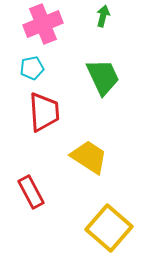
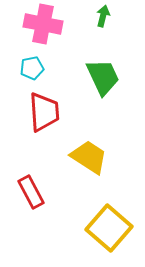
pink cross: rotated 33 degrees clockwise
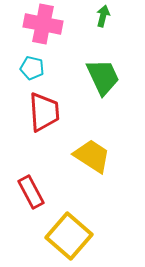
cyan pentagon: rotated 25 degrees clockwise
yellow trapezoid: moved 3 px right, 1 px up
yellow square: moved 40 px left, 8 px down
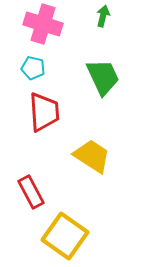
pink cross: rotated 6 degrees clockwise
cyan pentagon: moved 1 px right
yellow square: moved 4 px left; rotated 6 degrees counterclockwise
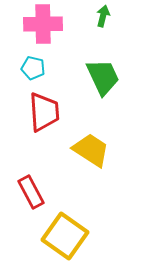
pink cross: rotated 18 degrees counterclockwise
yellow trapezoid: moved 1 px left, 6 px up
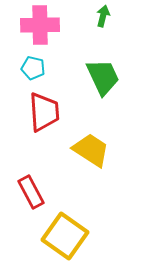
pink cross: moved 3 px left, 1 px down
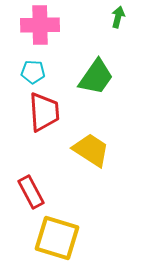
green arrow: moved 15 px right, 1 px down
cyan pentagon: moved 4 px down; rotated 10 degrees counterclockwise
green trapezoid: moved 7 px left; rotated 60 degrees clockwise
yellow square: moved 8 px left, 2 px down; rotated 18 degrees counterclockwise
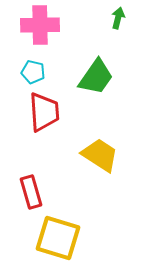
green arrow: moved 1 px down
cyan pentagon: rotated 10 degrees clockwise
yellow trapezoid: moved 9 px right, 5 px down
red rectangle: rotated 12 degrees clockwise
yellow square: moved 1 px right
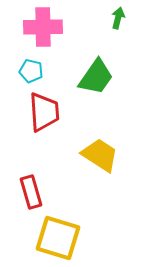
pink cross: moved 3 px right, 2 px down
cyan pentagon: moved 2 px left, 1 px up
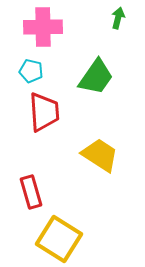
yellow square: moved 1 px right, 1 px down; rotated 15 degrees clockwise
